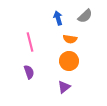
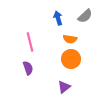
orange circle: moved 2 px right, 2 px up
purple semicircle: moved 1 px left, 4 px up
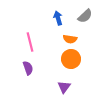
purple triangle: rotated 16 degrees counterclockwise
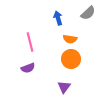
gray semicircle: moved 3 px right, 3 px up
purple semicircle: rotated 88 degrees clockwise
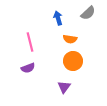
orange circle: moved 2 px right, 2 px down
